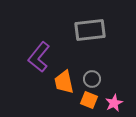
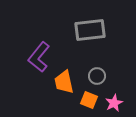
gray circle: moved 5 px right, 3 px up
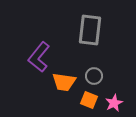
gray rectangle: rotated 76 degrees counterclockwise
gray circle: moved 3 px left
orange trapezoid: rotated 70 degrees counterclockwise
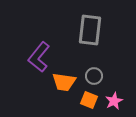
pink star: moved 2 px up
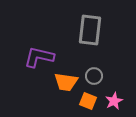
purple L-shape: rotated 64 degrees clockwise
orange trapezoid: moved 2 px right
orange square: moved 1 px left, 1 px down
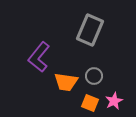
gray rectangle: rotated 16 degrees clockwise
purple L-shape: rotated 64 degrees counterclockwise
orange square: moved 2 px right, 2 px down
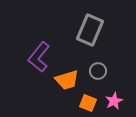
gray circle: moved 4 px right, 5 px up
orange trapezoid: moved 1 px right, 2 px up; rotated 25 degrees counterclockwise
orange square: moved 2 px left
